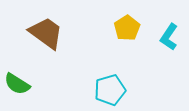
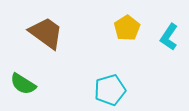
green semicircle: moved 6 px right
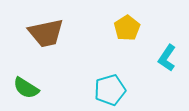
brown trapezoid: rotated 132 degrees clockwise
cyan L-shape: moved 2 px left, 21 px down
green semicircle: moved 3 px right, 4 px down
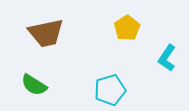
green semicircle: moved 8 px right, 3 px up
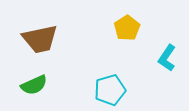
brown trapezoid: moved 6 px left, 6 px down
green semicircle: rotated 56 degrees counterclockwise
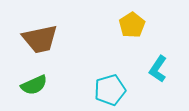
yellow pentagon: moved 5 px right, 3 px up
cyan L-shape: moved 9 px left, 11 px down
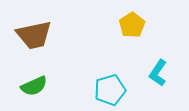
brown trapezoid: moved 6 px left, 4 px up
cyan L-shape: moved 4 px down
green semicircle: moved 1 px down
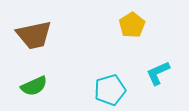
cyan L-shape: rotated 32 degrees clockwise
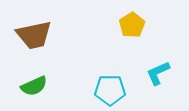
cyan pentagon: rotated 16 degrees clockwise
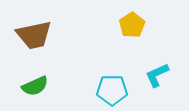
cyan L-shape: moved 1 px left, 2 px down
green semicircle: moved 1 px right
cyan pentagon: moved 2 px right
